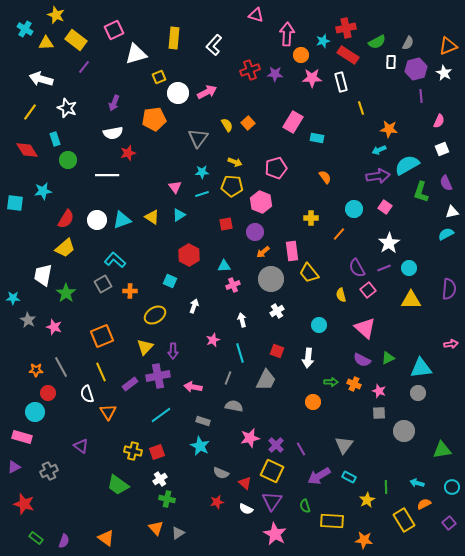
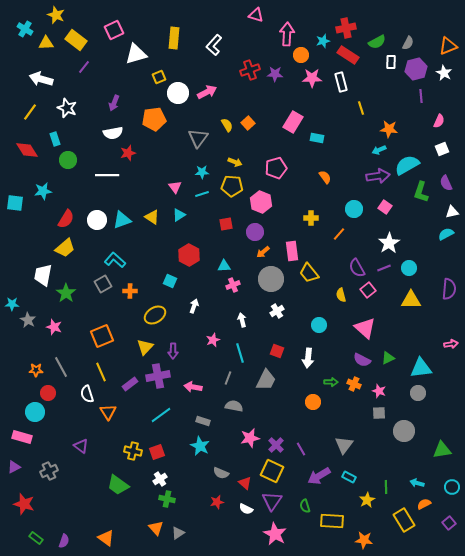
cyan star at (13, 298): moved 1 px left, 6 px down
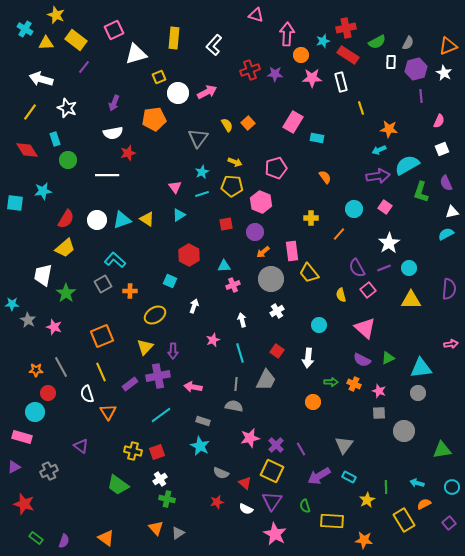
cyan star at (202, 172): rotated 24 degrees counterclockwise
yellow triangle at (152, 217): moved 5 px left, 2 px down
red square at (277, 351): rotated 16 degrees clockwise
gray line at (228, 378): moved 8 px right, 6 px down; rotated 16 degrees counterclockwise
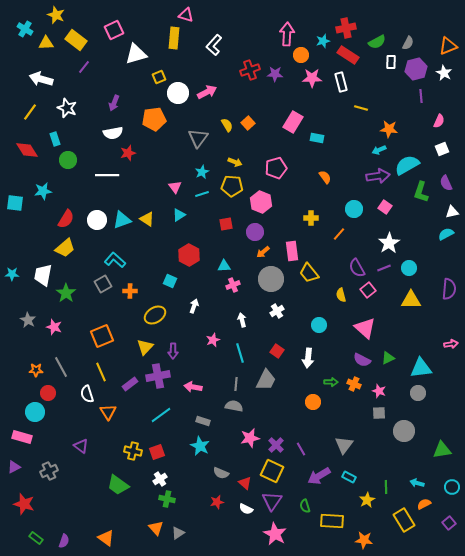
pink triangle at (256, 15): moved 70 px left
yellow line at (361, 108): rotated 56 degrees counterclockwise
cyan star at (12, 304): moved 30 px up
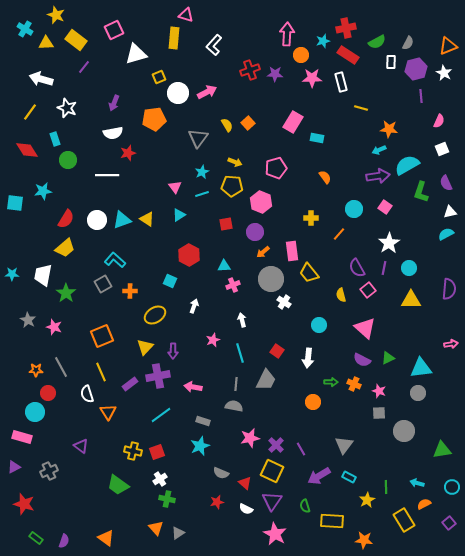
white triangle at (452, 212): moved 2 px left
purple line at (384, 268): rotated 56 degrees counterclockwise
white cross at (277, 311): moved 7 px right, 9 px up; rotated 24 degrees counterclockwise
cyan star at (200, 446): rotated 24 degrees clockwise
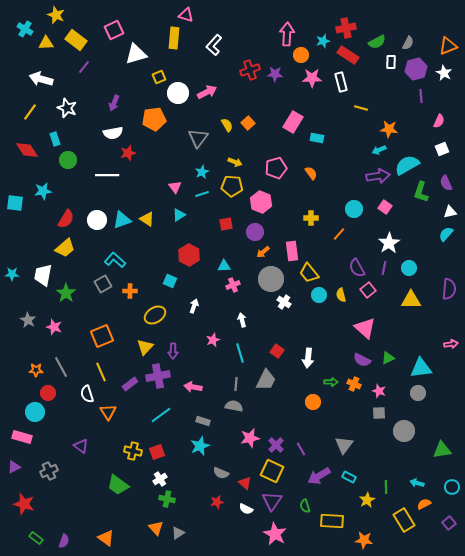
orange semicircle at (325, 177): moved 14 px left, 4 px up
cyan semicircle at (446, 234): rotated 21 degrees counterclockwise
cyan circle at (319, 325): moved 30 px up
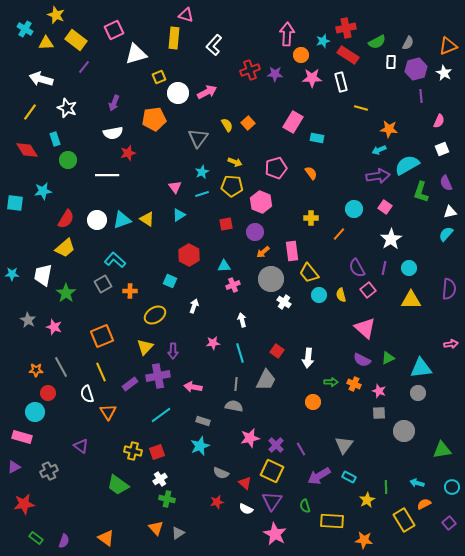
white star at (389, 243): moved 2 px right, 4 px up
pink star at (213, 340): moved 3 px down; rotated 16 degrees clockwise
red star at (24, 504): rotated 25 degrees counterclockwise
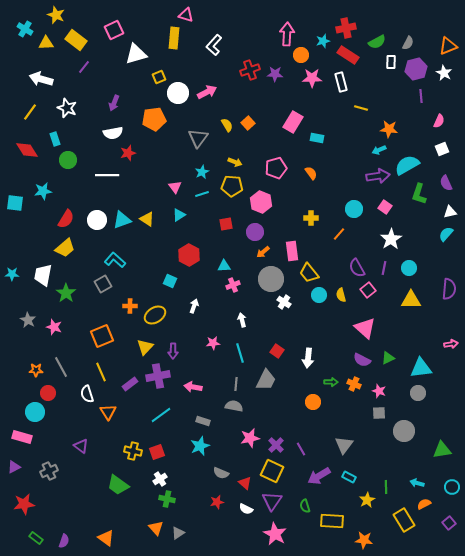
green L-shape at (421, 192): moved 2 px left, 2 px down
orange cross at (130, 291): moved 15 px down
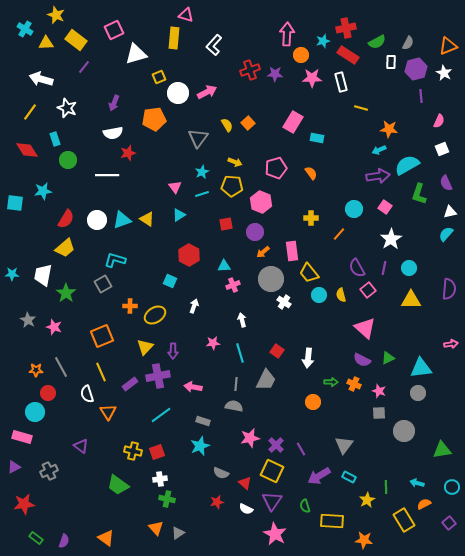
cyan L-shape at (115, 260): rotated 25 degrees counterclockwise
white cross at (160, 479): rotated 24 degrees clockwise
